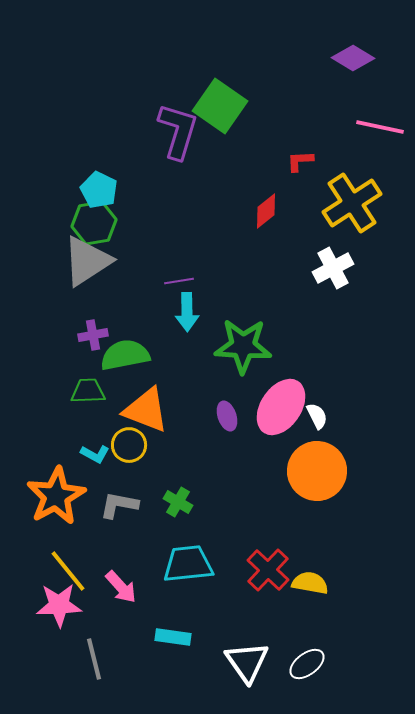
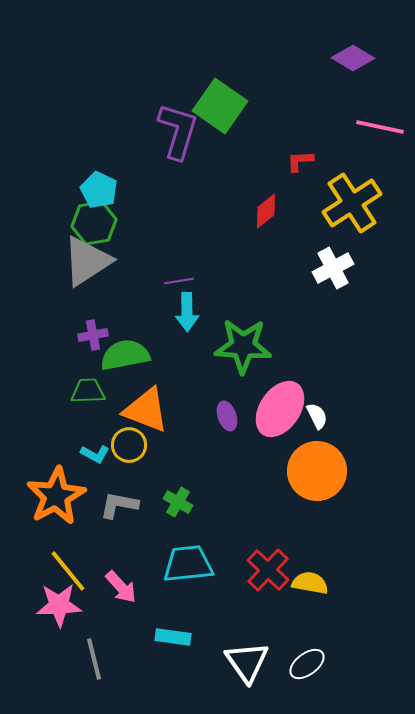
pink ellipse: moved 1 px left, 2 px down
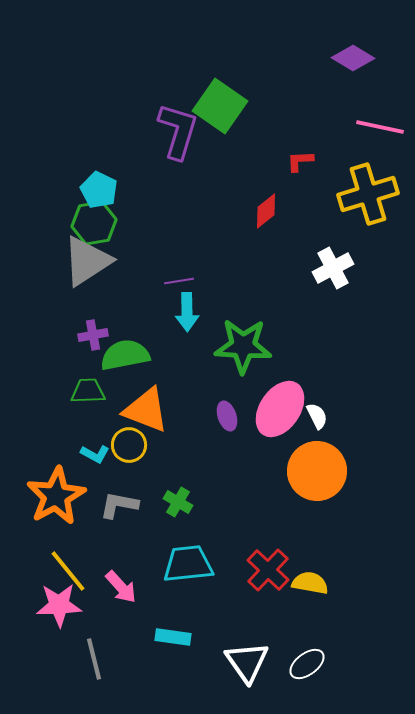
yellow cross: moved 16 px right, 9 px up; rotated 16 degrees clockwise
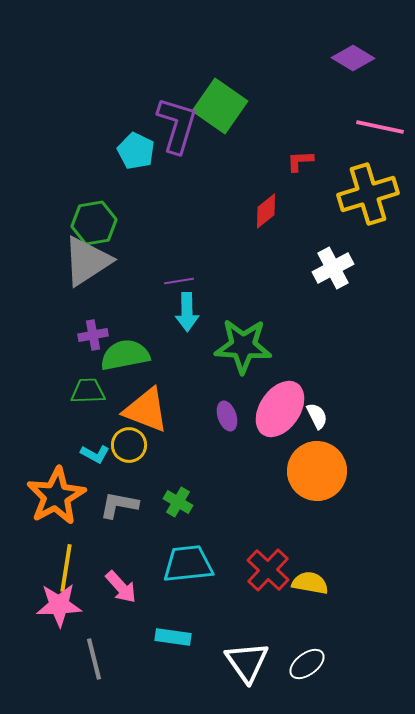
purple L-shape: moved 1 px left, 6 px up
cyan pentagon: moved 37 px right, 39 px up
yellow line: moved 2 px left, 3 px up; rotated 48 degrees clockwise
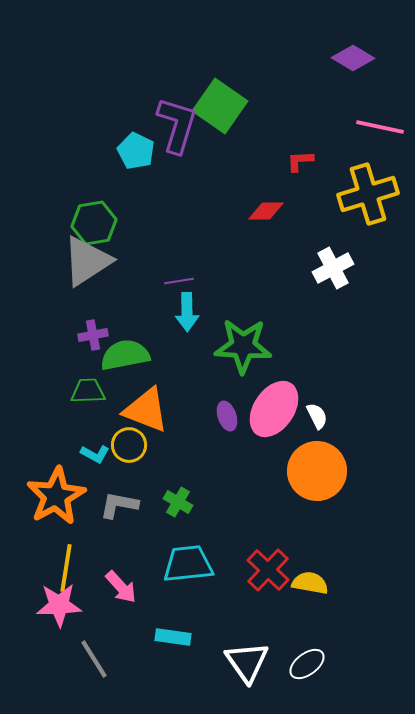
red diamond: rotated 39 degrees clockwise
pink ellipse: moved 6 px left
gray line: rotated 18 degrees counterclockwise
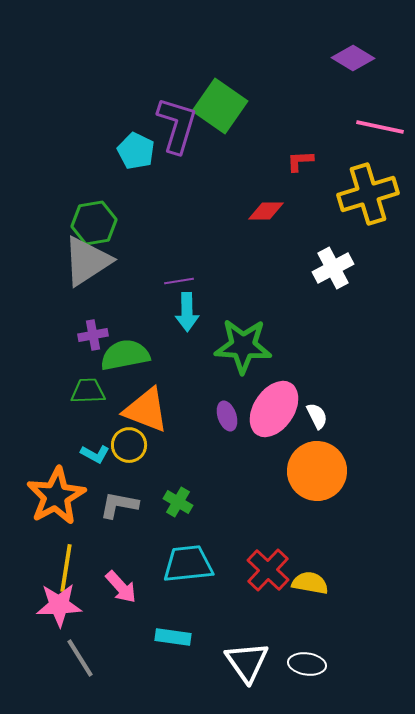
gray line: moved 14 px left, 1 px up
white ellipse: rotated 45 degrees clockwise
